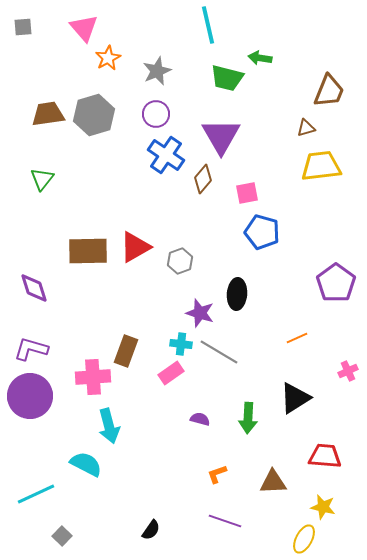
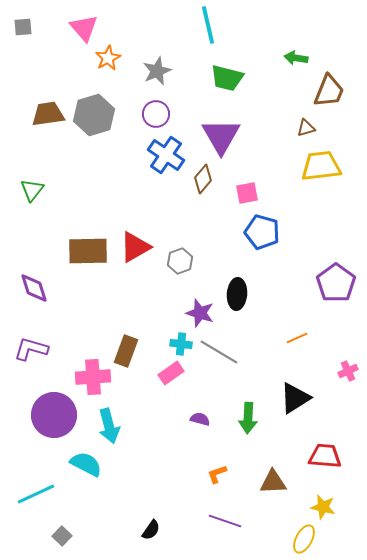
green arrow at (260, 58): moved 36 px right
green triangle at (42, 179): moved 10 px left, 11 px down
purple circle at (30, 396): moved 24 px right, 19 px down
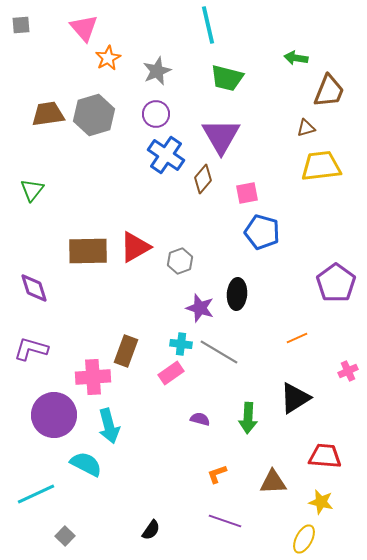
gray square at (23, 27): moved 2 px left, 2 px up
purple star at (200, 313): moved 5 px up
yellow star at (323, 507): moved 2 px left, 5 px up
gray square at (62, 536): moved 3 px right
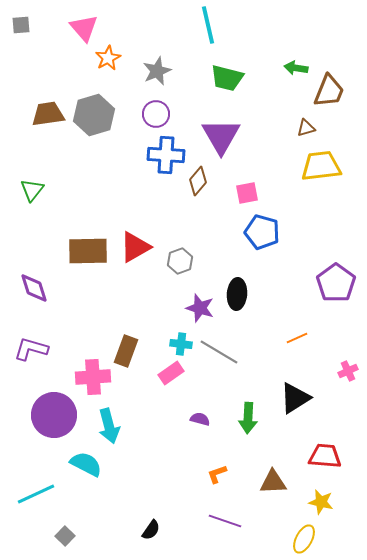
green arrow at (296, 58): moved 10 px down
blue cross at (166, 155): rotated 30 degrees counterclockwise
brown diamond at (203, 179): moved 5 px left, 2 px down
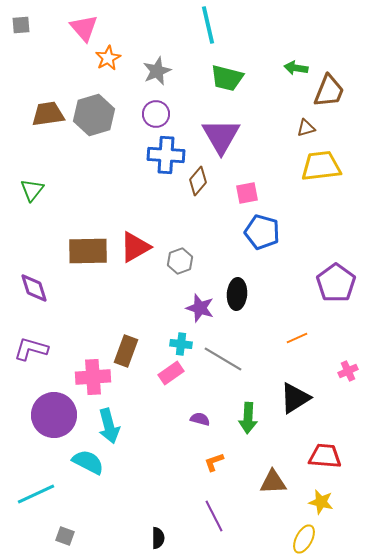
gray line at (219, 352): moved 4 px right, 7 px down
cyan semicircle at (86, 464): moved 2 px right, 2 px up
orange L-shape at (217, 474): moved 3 px left, 12 px up
purple line at (225, 521): moved 11 px left, 5 px up; rotated 44 degrees clockwise
black semicircle at (151, 530): moved 7 px right, 8 px down; rotated 35 degrees counterclockwise
gray square at (65, 536): rotated 24 degrees counterclockwise
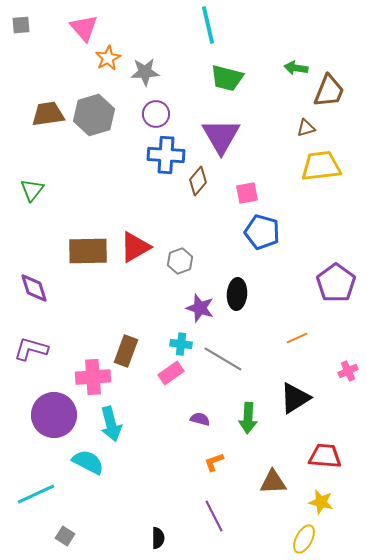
gray star at (157, 71): moved 12 px left, 1 px down; rotated 20 degrees clockwise
cyan arrow at (109, 426): moved 2 px right, 2 px up
gray square at (65, 536): rotated 12 degrees clockwise
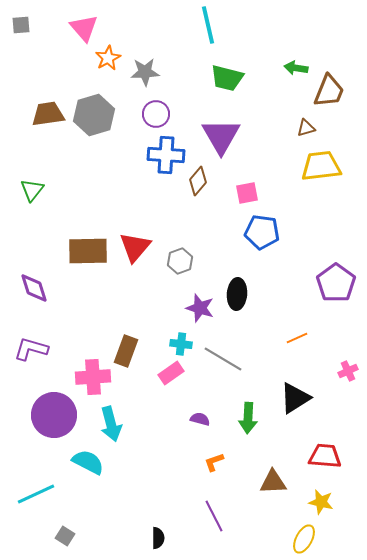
blue pentagon at (262, 232): rotated 8 degrees counterclockwise
red triangle at (135, 247): rotated 20 degrees counterclockwise
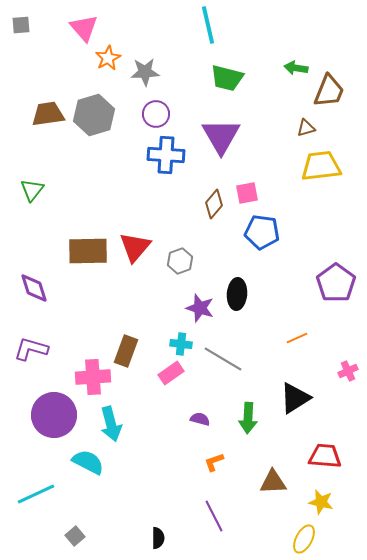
brown diamond at (198, 181): moved 16 px right, 23 px down
gray square at (65, 536): moved 10 px right; rotated 18 degrees clockwise
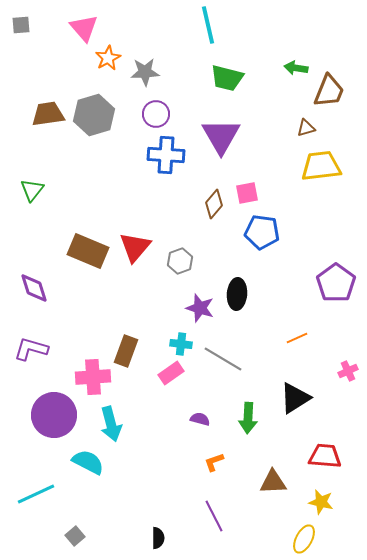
brown rectangle at (88, 251): rotated 24 degrees clockwise
